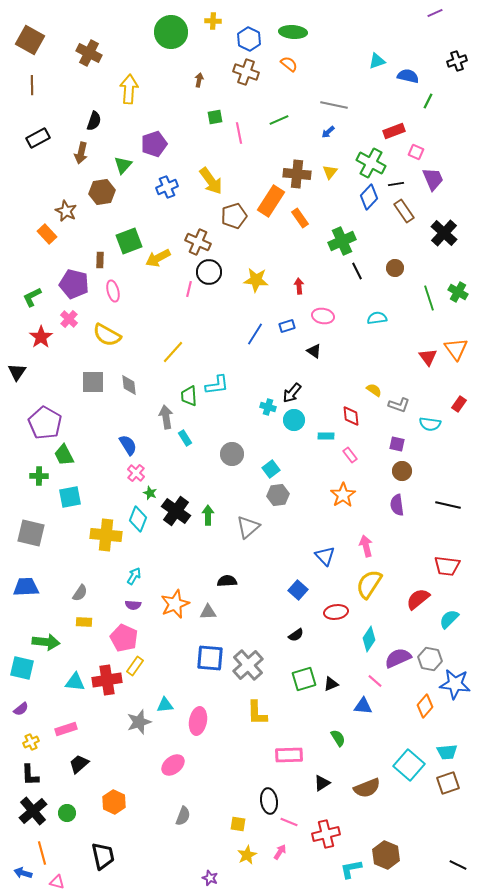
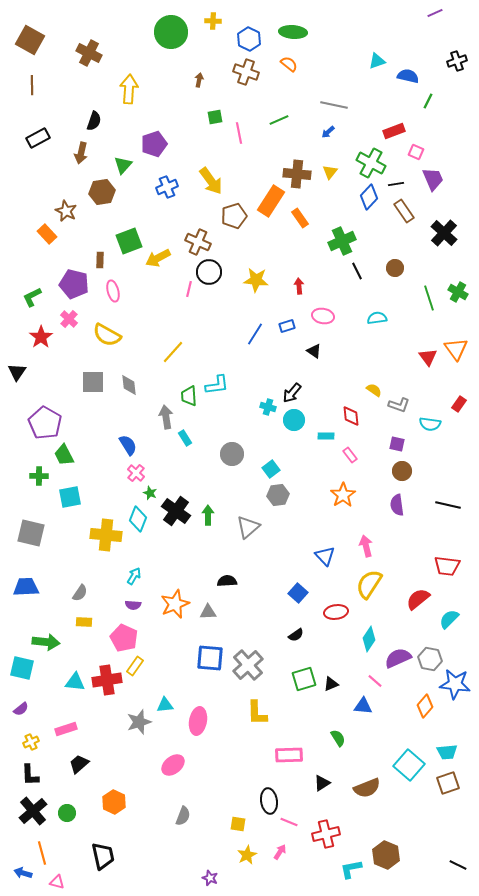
blue square at (298, 590): moved 3 px down
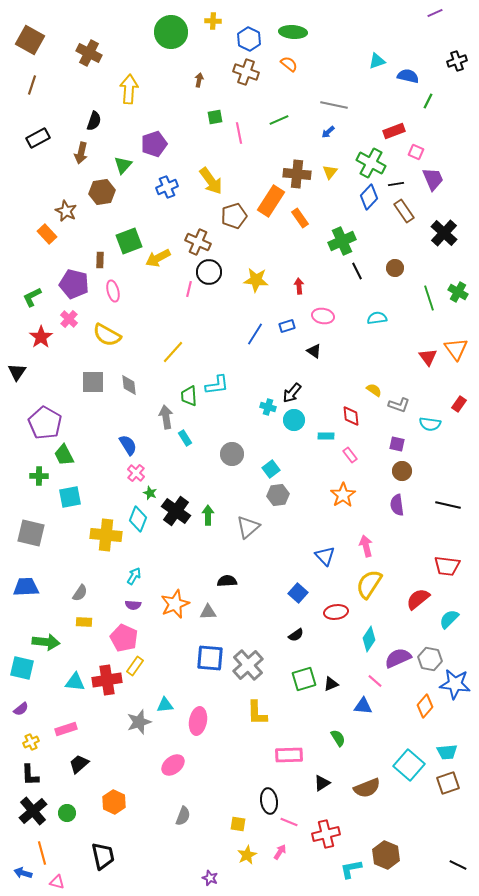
brown line at (32, 85): rotated 18 degrees clockwise
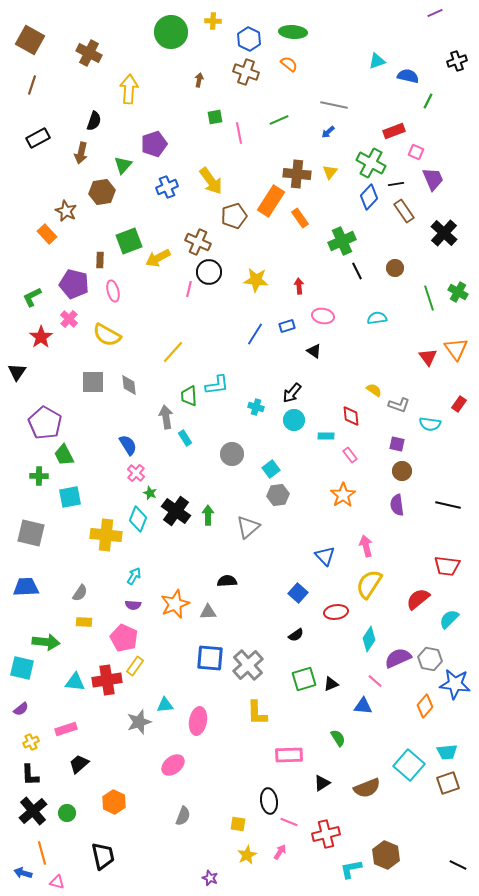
cyan cross at (268, 407): moved 12 px left
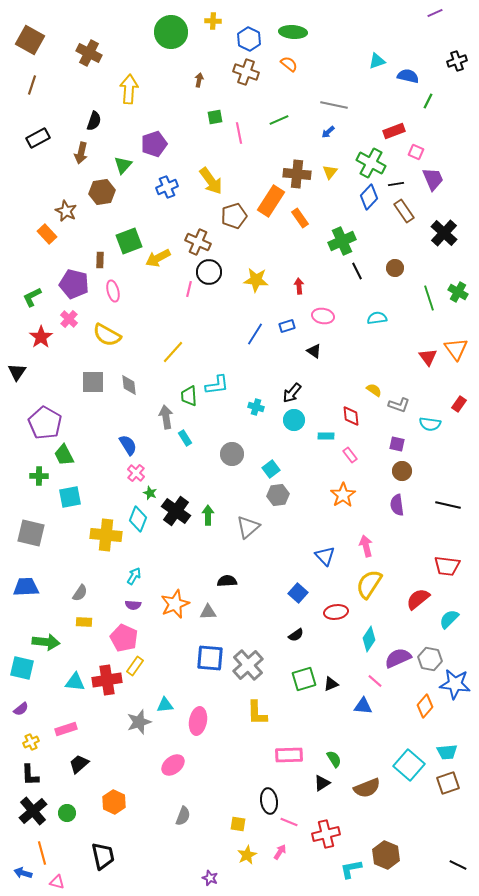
green semicircle at (338, 738): moved 4 px left, 21 px down
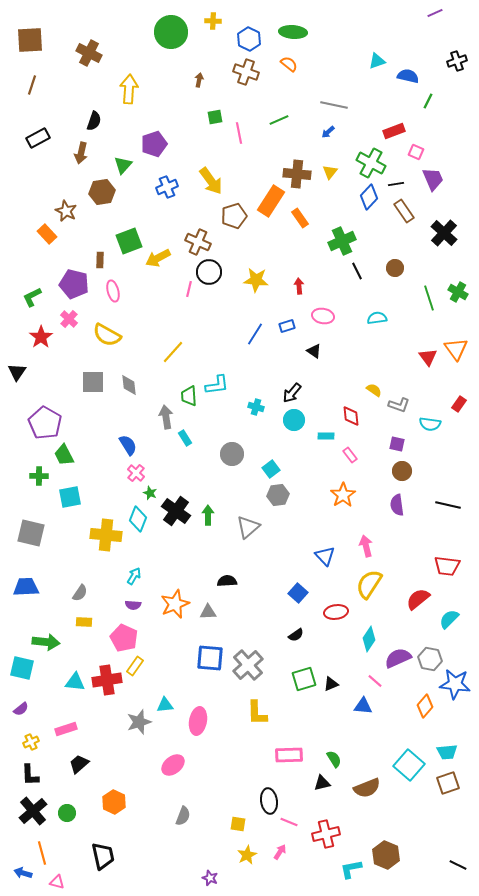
brown square at (30, 40): rotated 32 degrees counterclockwise
black triangle at (322, 783): rotated 18 degrees clockwise
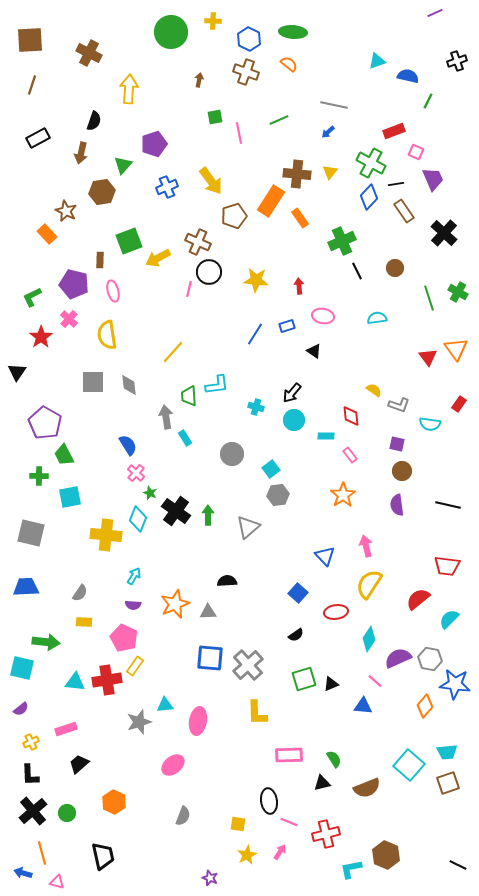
yellow semicircle at (107, 335): rotated 52 degrees clockwise
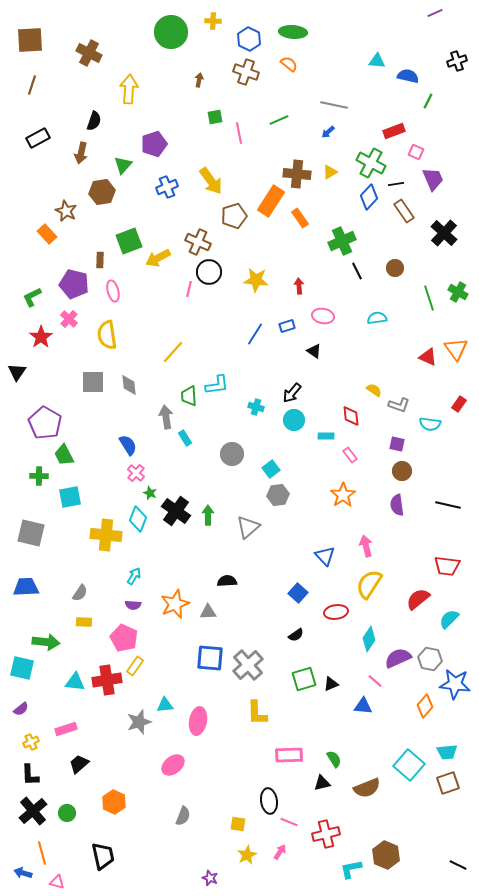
cyan triangle at (377, 61): rotated 24 degrees clockwise
yellow triangle at (330, 172): rotated 21 degrees clockwise
red triangle at (428, 357): rotated 30 degrees counterclockwise
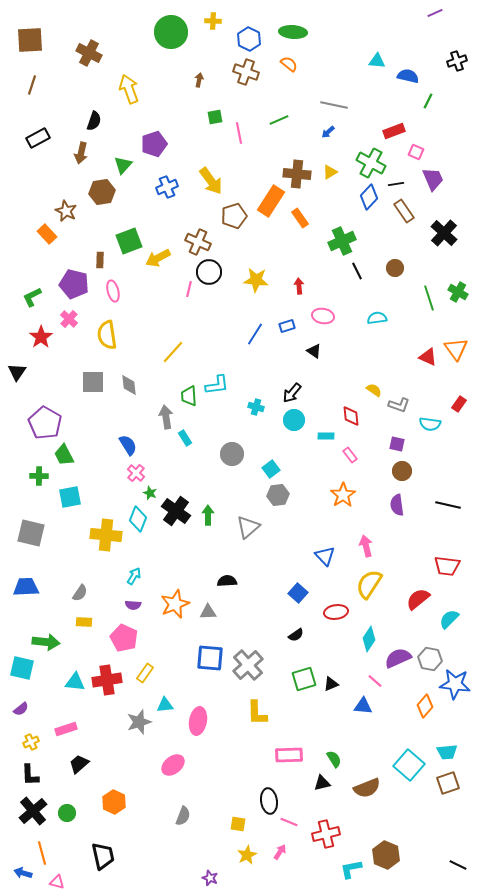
yellow arrow at (129, 89): rotated 24 degrees counterclockwise
yellow rectangle at (135, 666): moved 10 px right, 7 px down
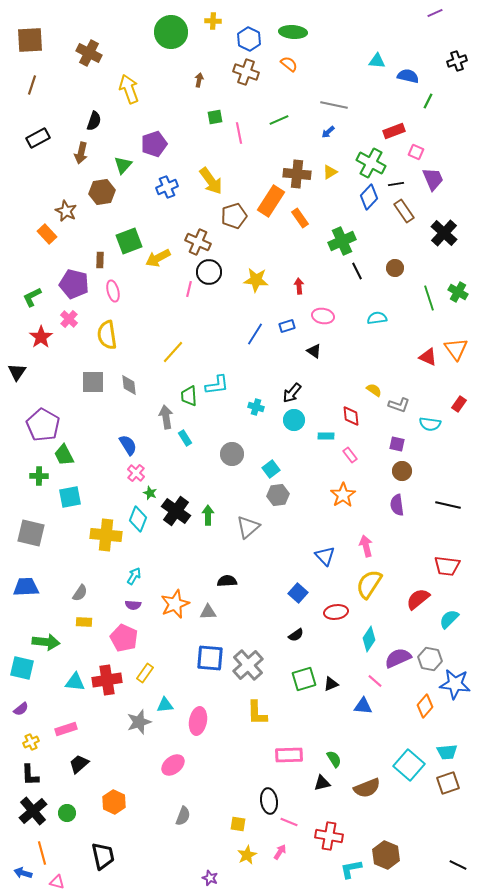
purple pentagon at (45, 423): moved 2 px left, 2 px down
red cross at (326, 834): moved 3 px right, 2 px down; rotated 24 degrees clockwise
